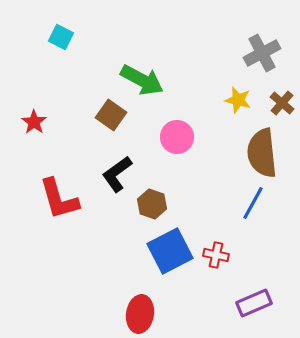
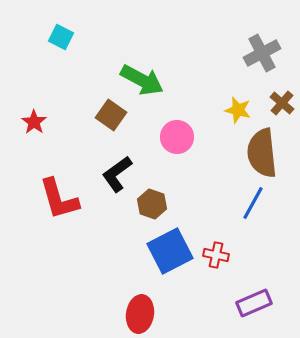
yellow star: moved 10 px down
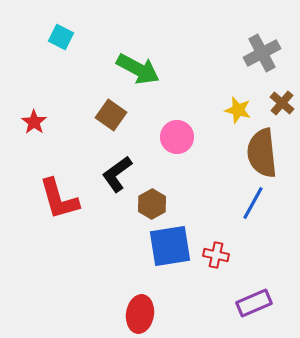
green arrow: moved 4 px left, 11 px up
brown hexagon: rotated 12 degrees clockwise
blue square: moved 5 px up; rotated 18 degrees clockwise
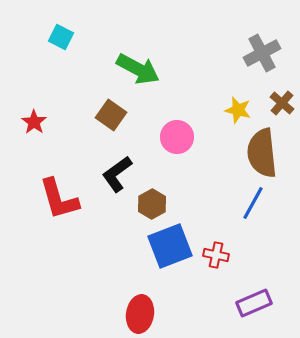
blue square: rotated 12 degrees counterclockwise
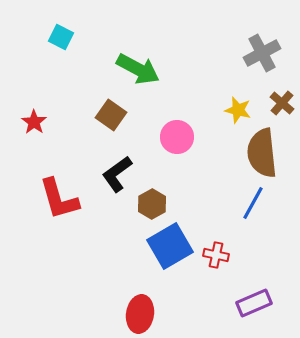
blue square: rotated 9 degrees counterclockwise
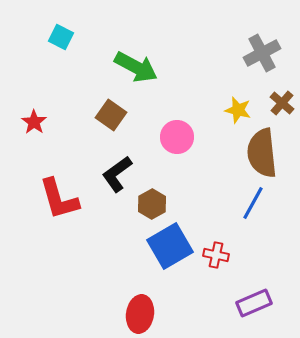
green arrow: moved 2 px left, 2 px up
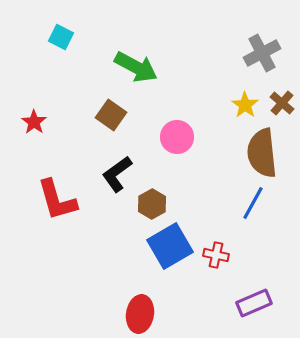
yellow star: moved 7 px right, 5 px up; rotated 20 degrees clockwise
red L-shape: moved 2 px left, 1 px down
